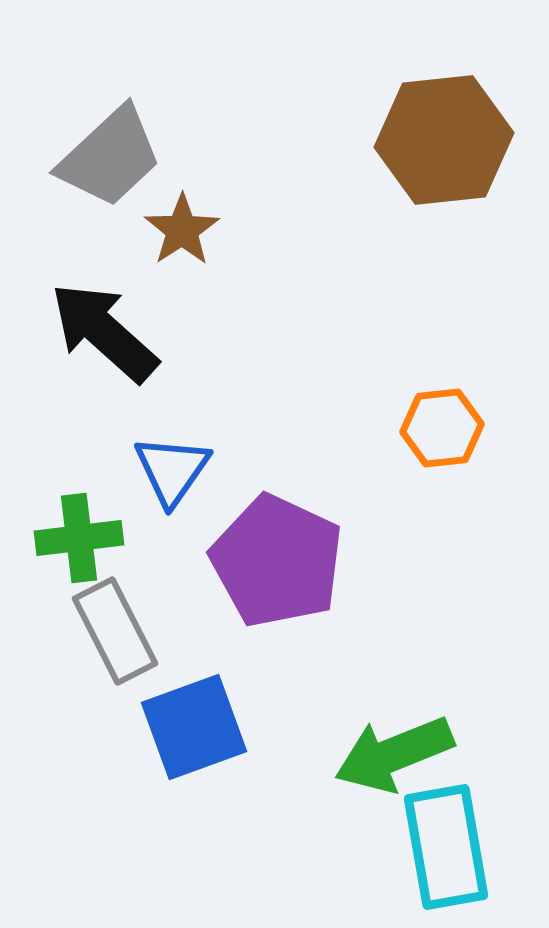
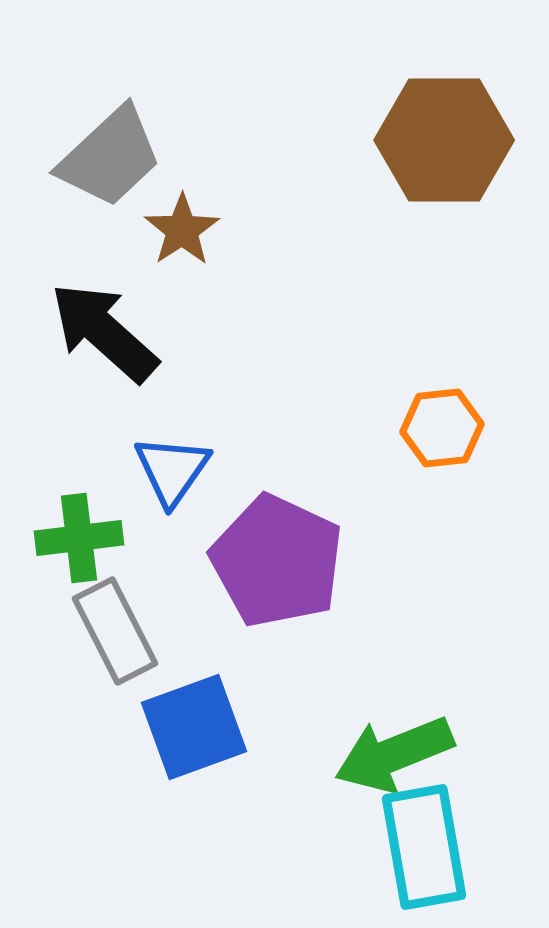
brown hexagon: rotated 6 degrees clockwise
cyan rectangle: moved 22 px left
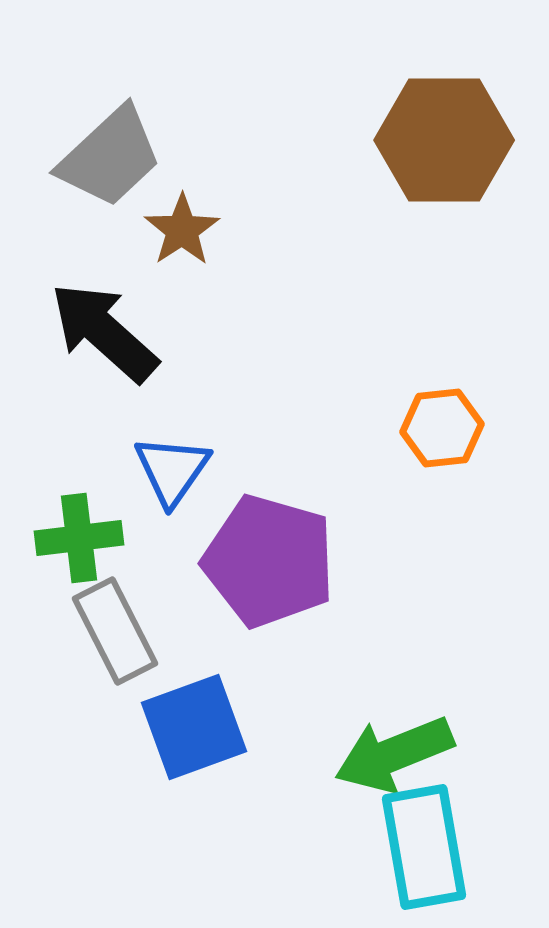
purple pentagon: moved 8 px left; rotated 9 degrees counterclockwise
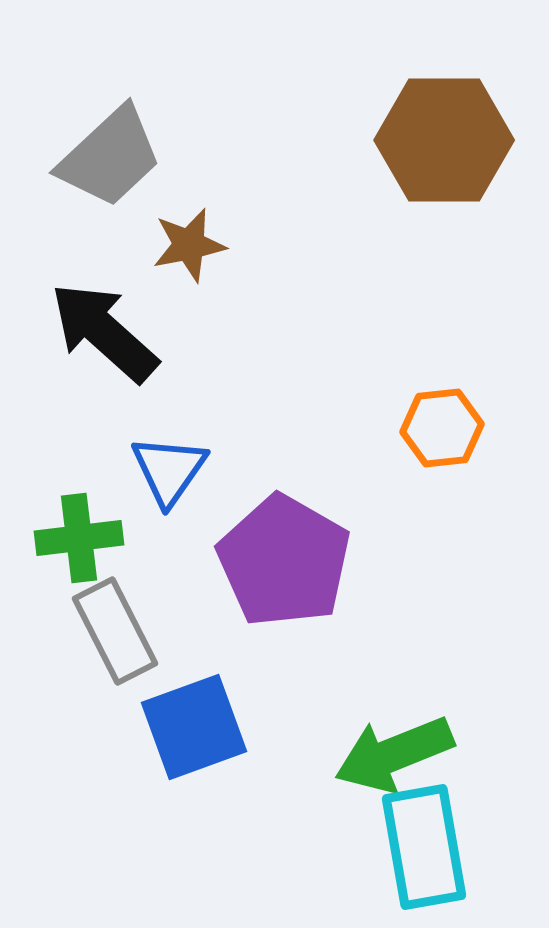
brown star: moved 7 px right, 15 px down; rotated 22 degrees clockwise
blue triangle: moved 3 px left
purple pentagon: moved 15 px right; rotated 14 degrees clockwise
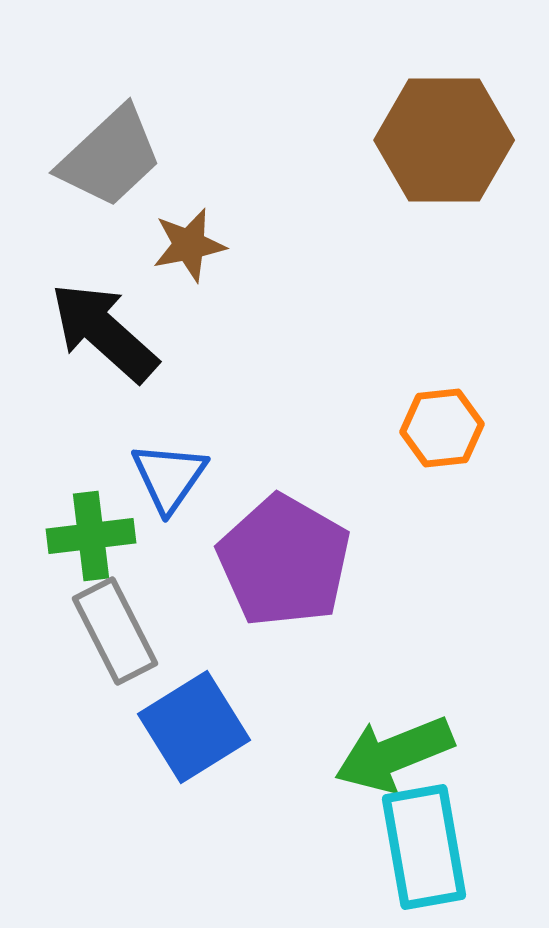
blue triangle: moved 7 px down
green cross: moved 12 px right, 2 px up
blue square: rotated 12 degrees counterclockwise
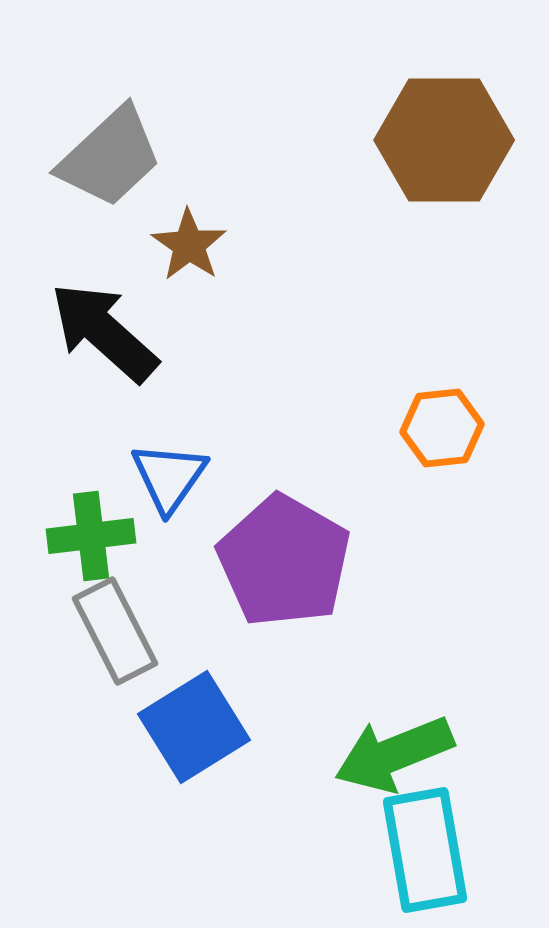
brown star: rotated 26 degrees counterclockwise
cyan rectangle: moved 1 px right, 3 px down
